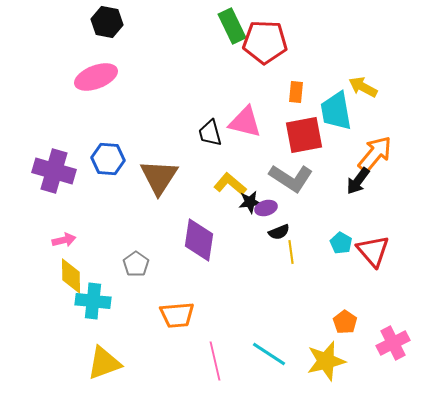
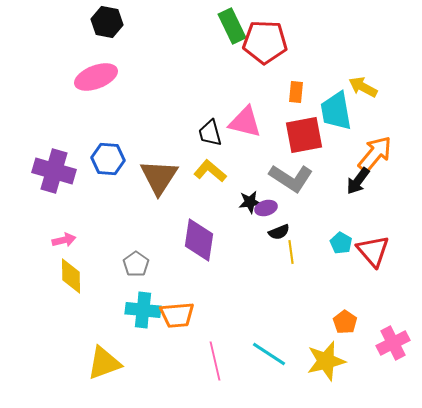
yellow L-shape: moved 20 px left, 13 px up
cyan cross: moved 50 px right, 9 px down
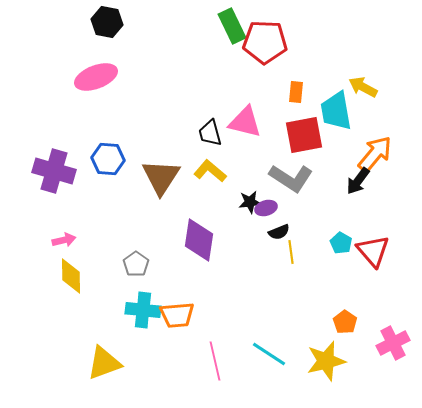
brown triangle: moved 2 px right
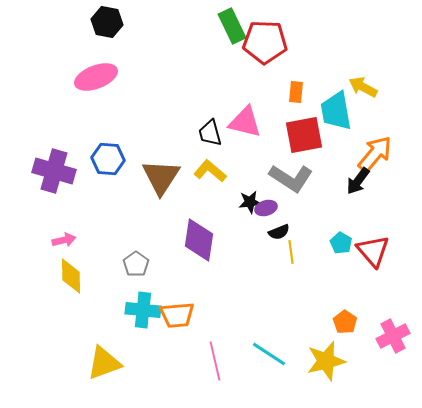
pink cross: moved 7 px up
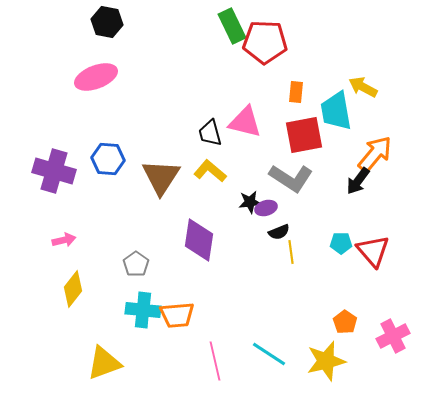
cyan pentagon: rotated 30 degrees counterclockwise
yellow diamond: moved 2 px right, 13 px down; rotated 39 degrees clockwise
